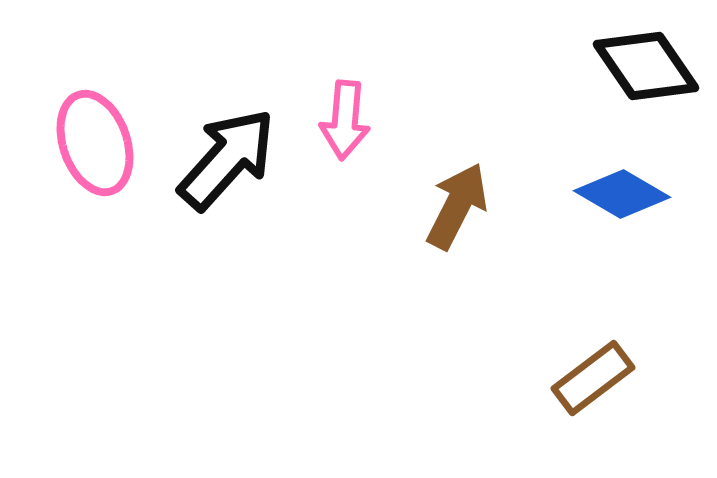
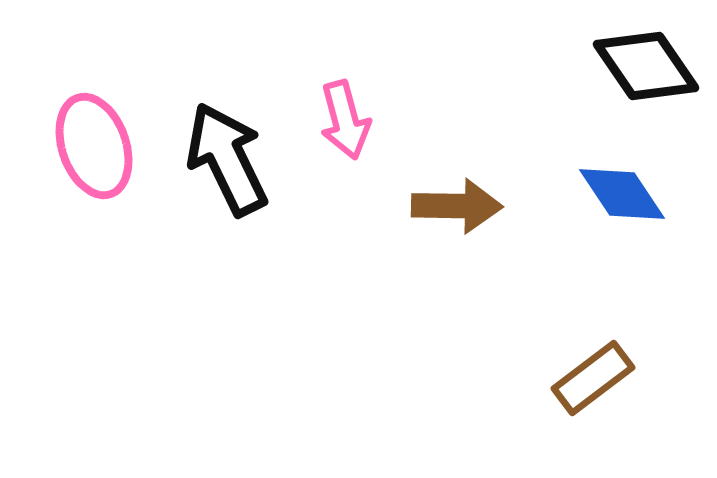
pink arrow: rotated 20 degrees counterclockwise
pink ellipse: moved 1 px left, 3 px down
black arrow: rotated 68 degrees counterclockwise
blue diamond: rotated 26 degrees clockwise
brown arrow: rotated 64 degrees clockwise
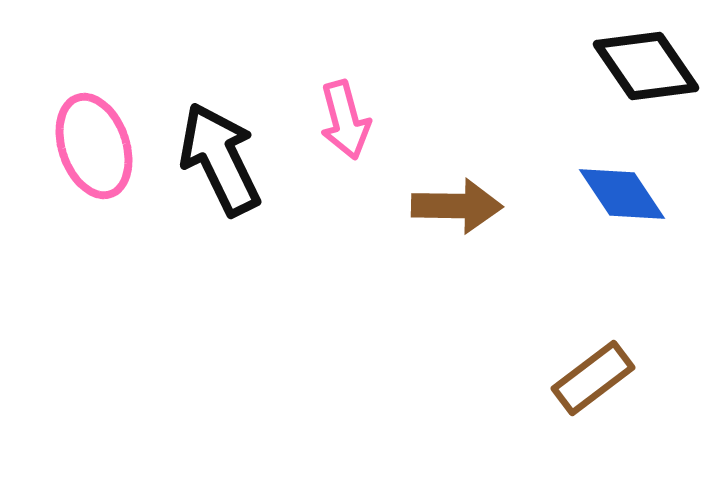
black arrow: moved 7 px left
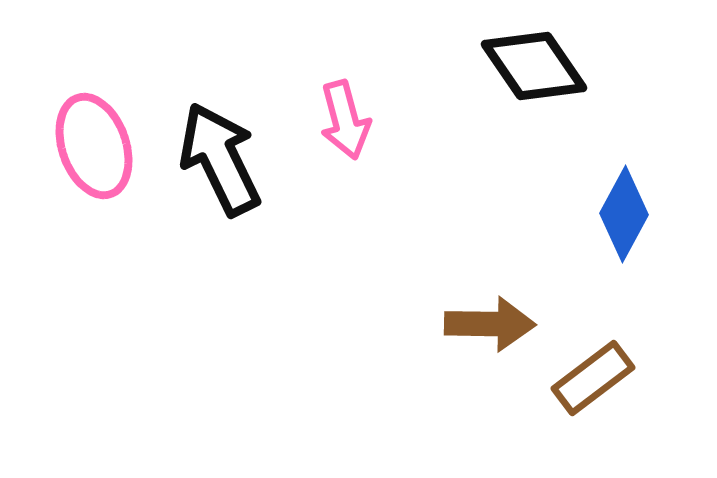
black diamond: moved 112 px left
blue diamond: moved 2 px right, 20 px down; rotated 62 degrees clockwise
brown arrow: moved 33 px right, 118 px down
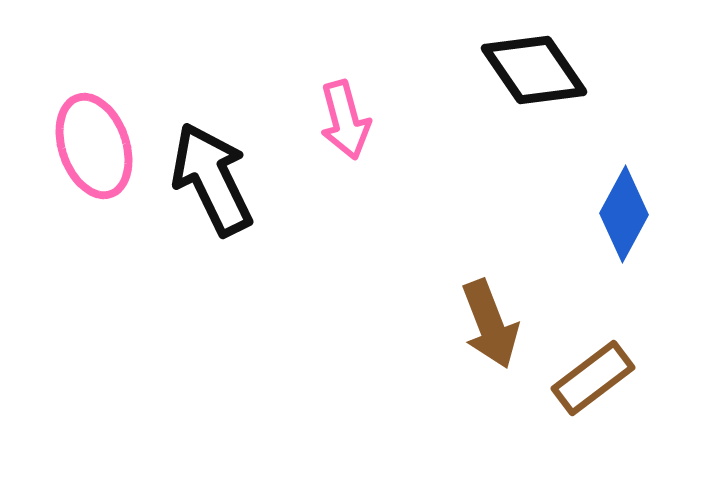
black diamond: moved 4 px down
black arrow: moved 8 px left, 20 px down
brown arrow: rotated 68 degrees clockwise
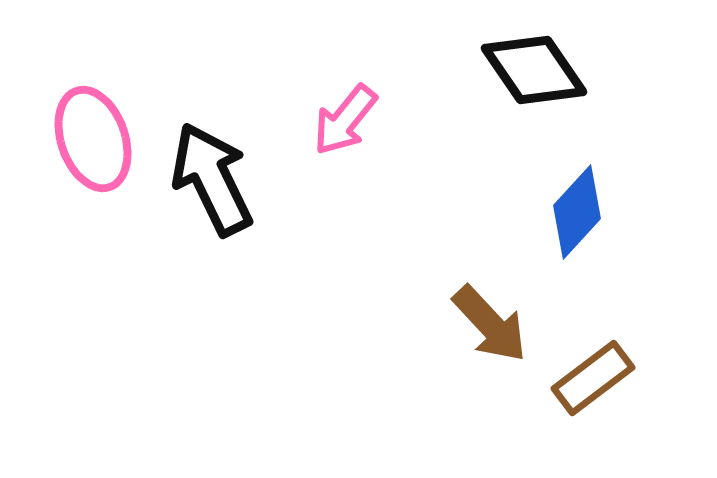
pink arrow: rotated 54 degrees clockwise
pink ellipse: moved 1 px left, 7 px up
blue diamond: moved 47 px left, 2 px up; rotated 14 degrees clockwise
brown arrow: rotated 22 degrees counterclockwise
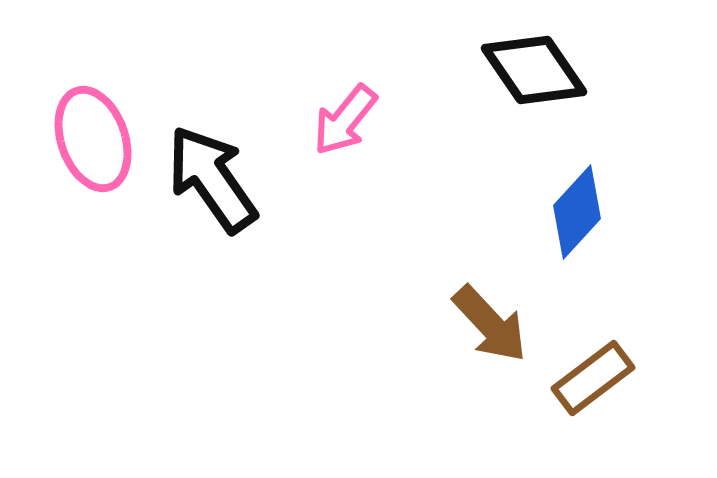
black arrow: rotated 9 degrees counterclockwise
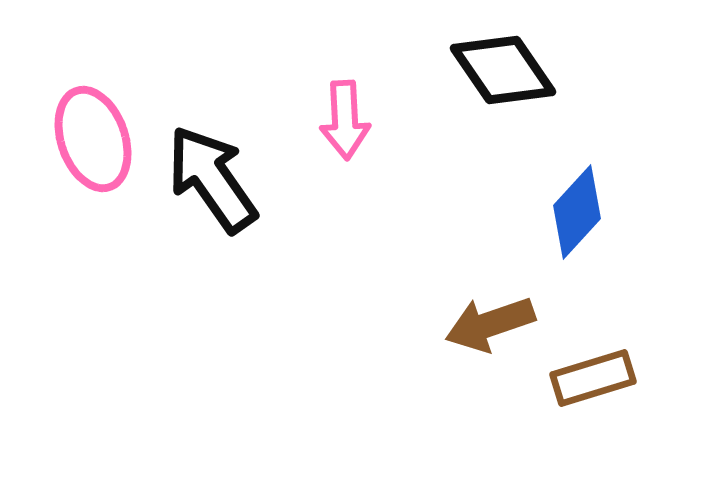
black diamond: moved 31 px left
pink arrow: rotated 42 degrees counterclockwise
brown arrow: rotated 114 degrees clockwise
brown rectangle: rotated 20 degrees clockwise
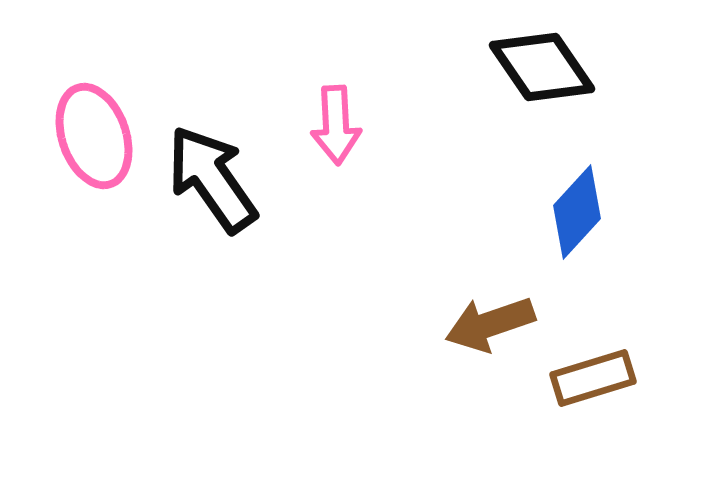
black diamond: moved 39 px right, 3 px up
pink arrow: moved 9 px left, 5 px down
pink ellipse: moved 1 px right, 3 px up
